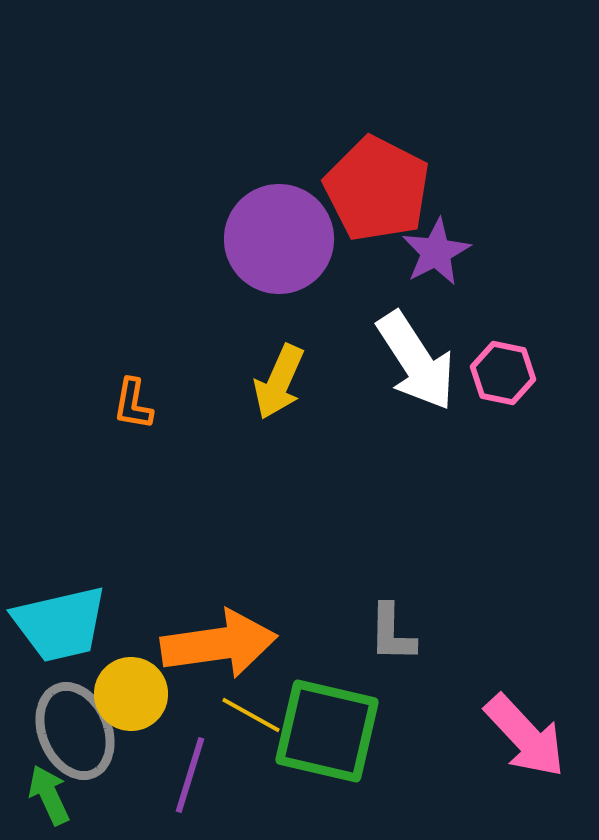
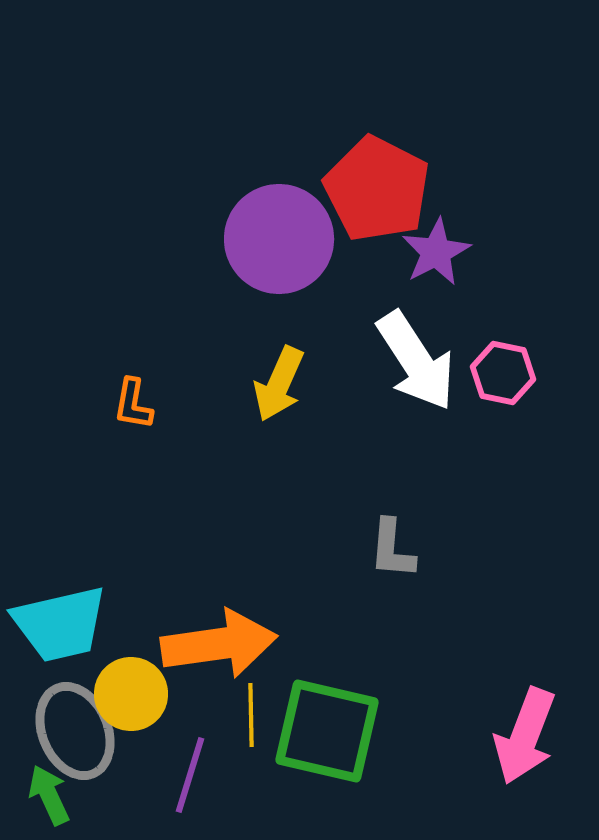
yellow arrow: moved 2 px down
gray L-shape: moved 84 px up; rotated 4 degrees clockwise
yellow line: rotated 60 degrees clockwise
pink arrow: rotated 64 degrees clockwise
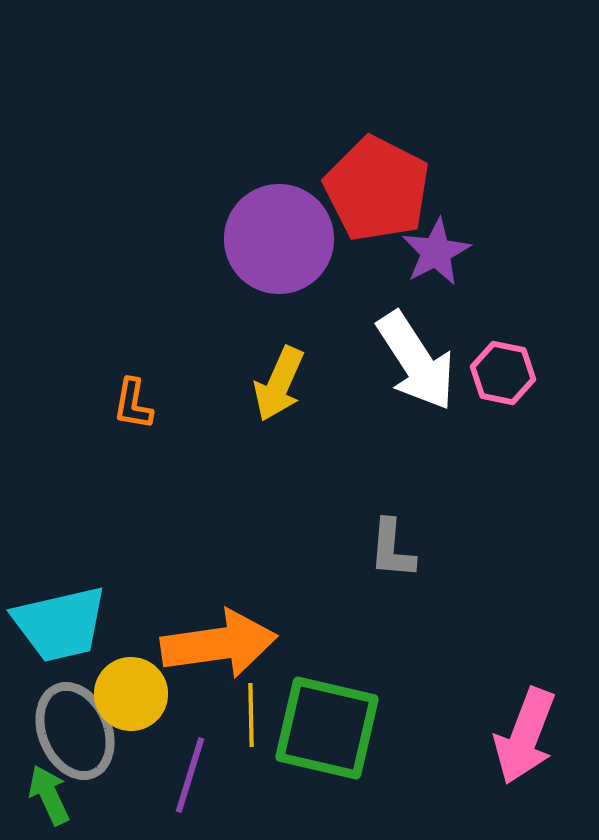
green square: moved 3 px up
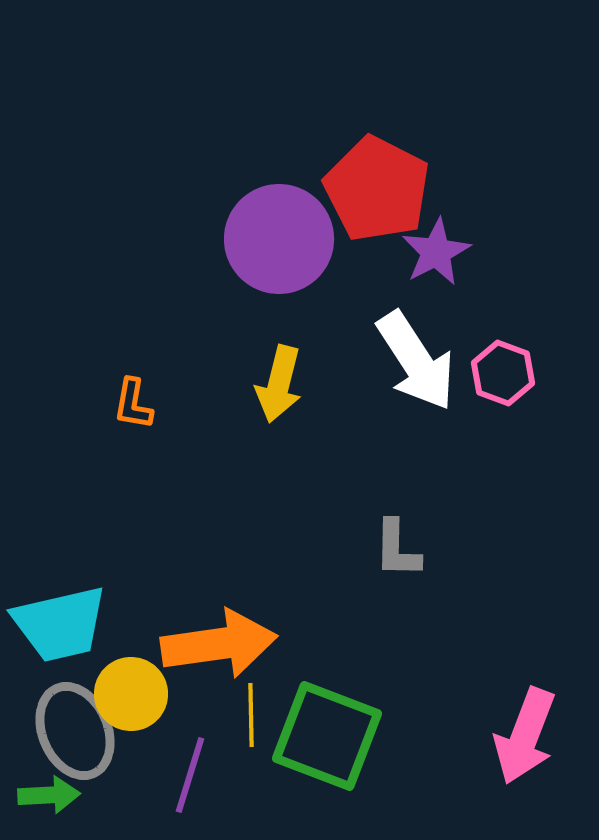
pink hexagon: rotated 8 degrees clockwise
yellow arrow: rotated 10 degrees counterclockwise
gray L-shape: moved 5 px right; rotated 4 degrees counterclockwise
green square: moved 8 px down; rotated 8 degrees clockwise
green arrow: rotated 112 degrees clockwise
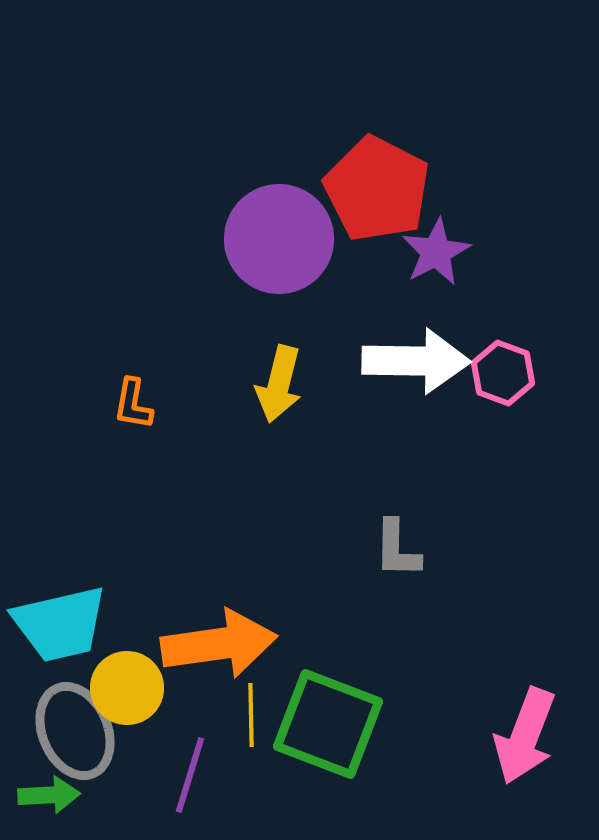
white arrow: rotated 56 degrees counterclockwise
yellow circle: moved 4 px left, 6 px up
green square: moved 1 px right, 12 px up
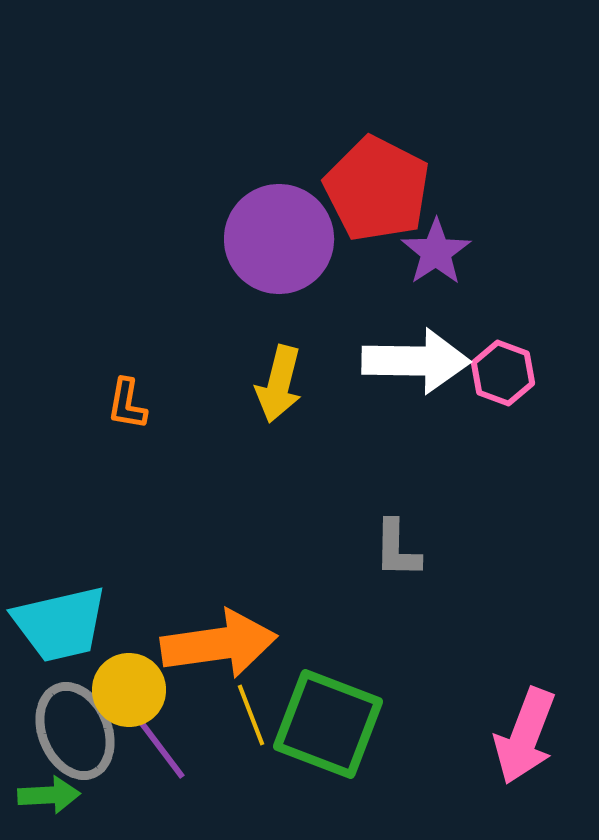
purple star: rotated 6 degrees counterclockwise
orange L-shape: moved 6 px left
yellow circle: moved 2 px right, 2 px down
yellow line: rotated 20 degrees counterclockwise
purple line: moved 31 px left, 29 px up; rotated 54 degrees counterclockwise
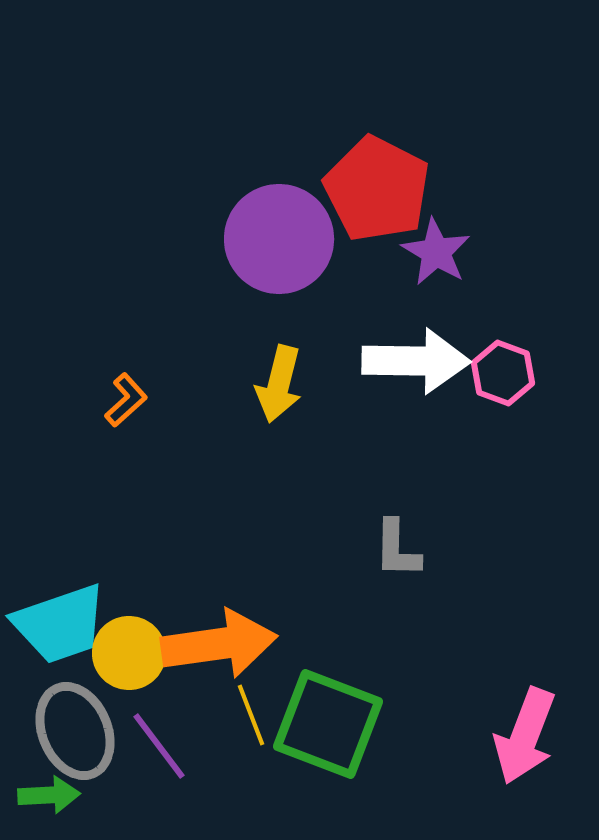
purple star: rotated 8 degrees counterclockwise
orange L-shape: moved 1 px left, 4 px up; rotated 142 degrees counterclockwise
cyan trapezoid: rotated 6 degrees counterclockwise
yellow circle: moved 37 px up
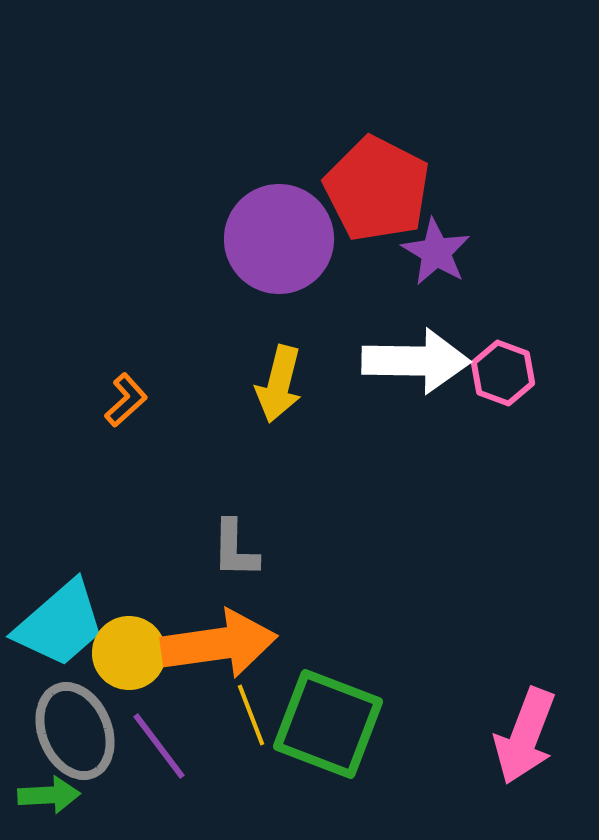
gray L-shape: moved 162 px left
cyan trapezoid: rotated 22 degrees counterclockwise
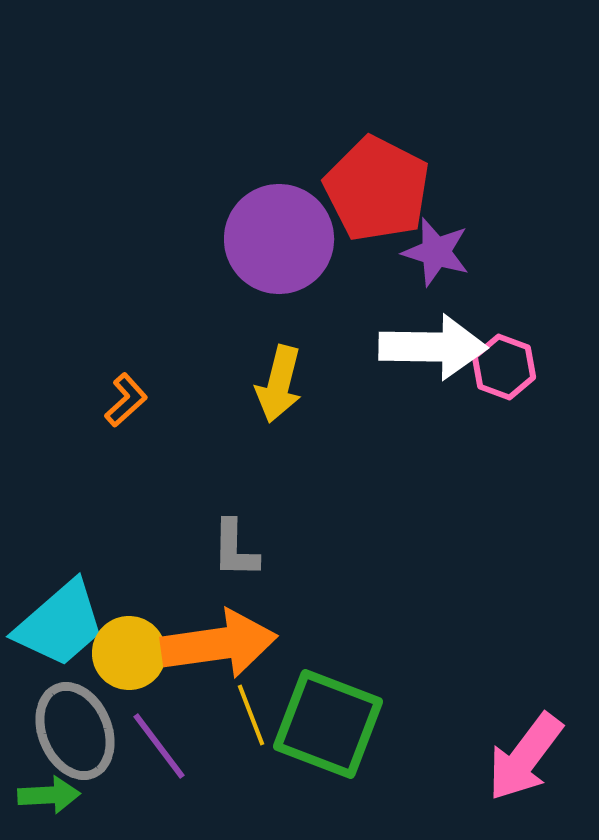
purple star: rotated 14 degrees counterclockwise
white arrow: moved 17 px right, 14 px up
pink hexagon: moved 1 px right, 6 px up
pink arrow: moved 21 px down; rotated 16 degrees clockwise
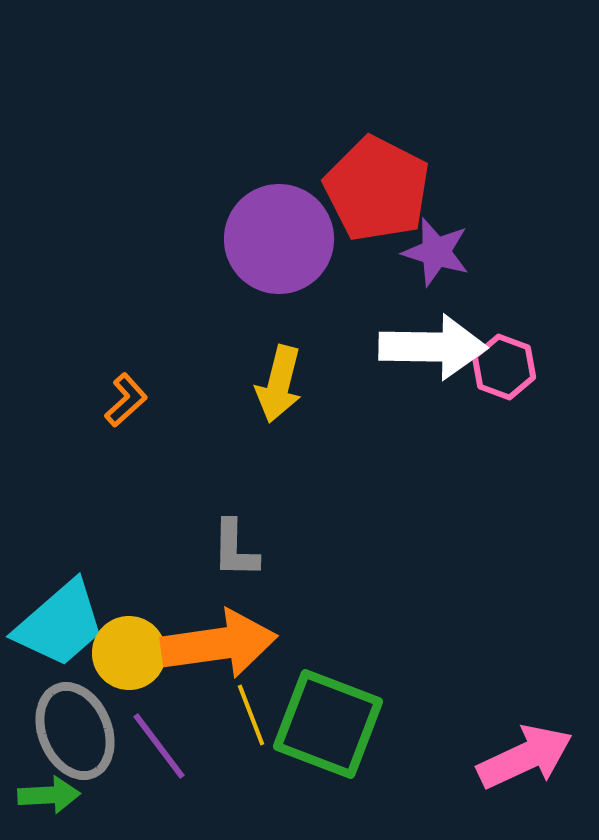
pink arrow: rotated 152 degrees counterclockwise
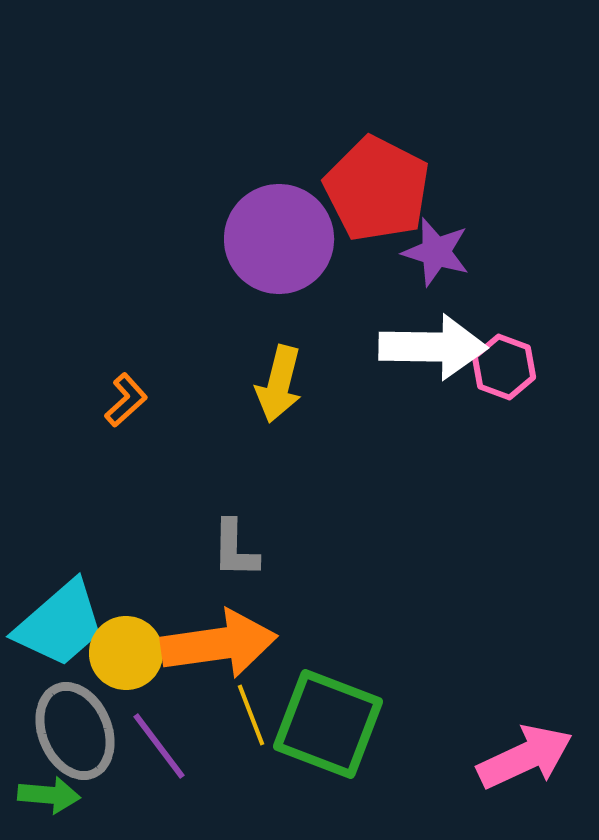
yellow circle: moved 3 px left
green arrow: rotated 8 degrees clockwise
